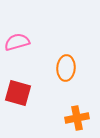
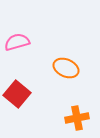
orange ellipse: rotated 70 degrees counterclockwise
red square: moved 1 px left, 1 px down; rotated 24 degrees clockwise
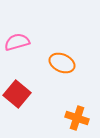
orange ellipse: moved 4 px left, 5 px up
orange cross: rotated 30 degrees clockwise
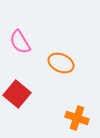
pink semicircle: moved 3 px right; rotated 105 degrees counterclockwise
orange ellipse: moved 1 px left
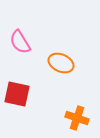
red square: rotated 28 degrees counterclockwise
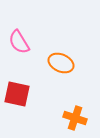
pink semicircle: moved 1 px left
orange cross: moved 2 px left
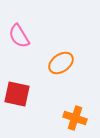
pink semicircle: moved 6 px up
orange ellipse: rotated 60 degrees counterclockwise
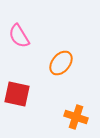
orange ellipse: rotated 15 degrees counterclockwise
orange cross: moved 1 px right, 1 px up
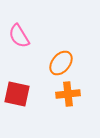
orange cross: moved 8 px left, 23 px up; rotated 25 degrees counterclockwise
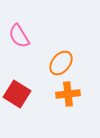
red square: rotated 20 degrees clockwise
